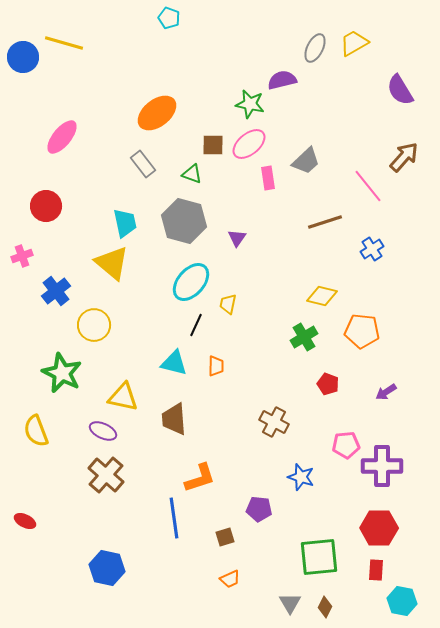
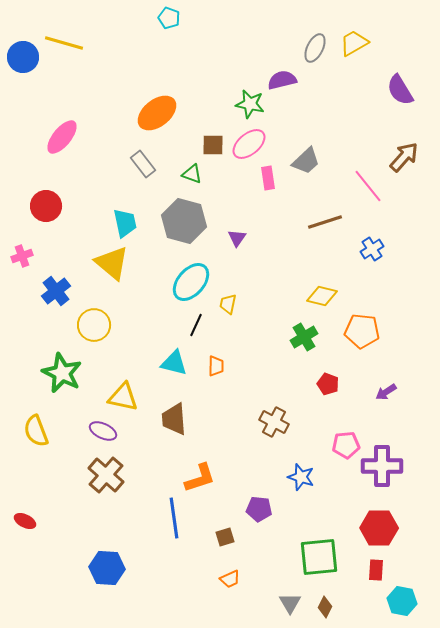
blue hexagon at (107, 568): rotated 8 degrees counterclockwise
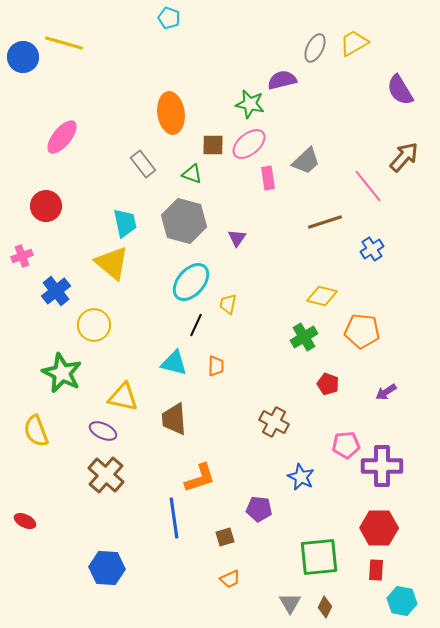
orange ellipse at (157, 113): moved 14 px right; rotated 60 degrees counterclockwise
blue star at (301, 477): rotated 8 degrees clockwise
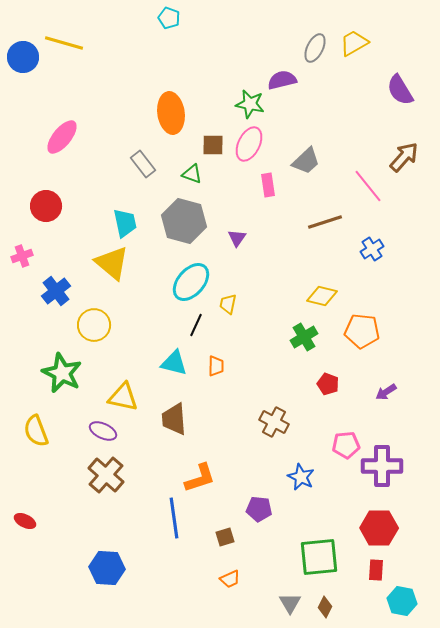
pink ellipse at (249, 144): rotated 24 degrees counterclockwise
pink rectangle at (268, 178): moved 7 px down
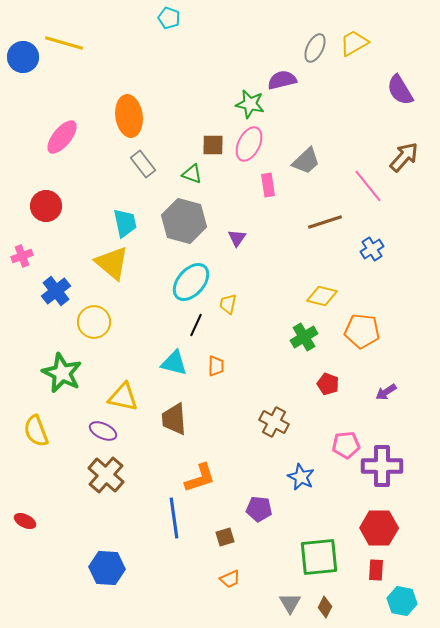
orange ellipse at (171, 113): moved 42 px left, 3 px down
yellow circle at (94, 325): moved 3 px up
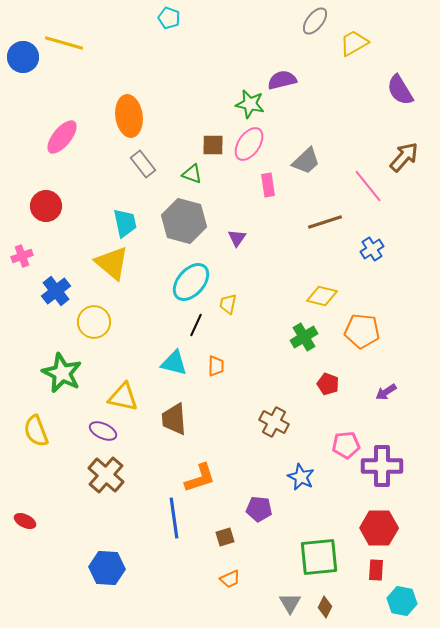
gray ellipse at (315, 48): moved 27 px up; rotated 12 degrees clockwise
pink ellipse at (249, 144): rotated 8 degrees clockwise
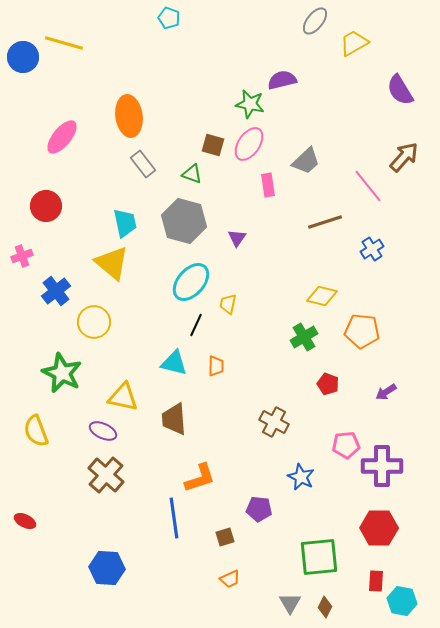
brown square at (213, 145): rotated 15 degrees clockwise
red rectangle at (376, 570): moved 11 px down
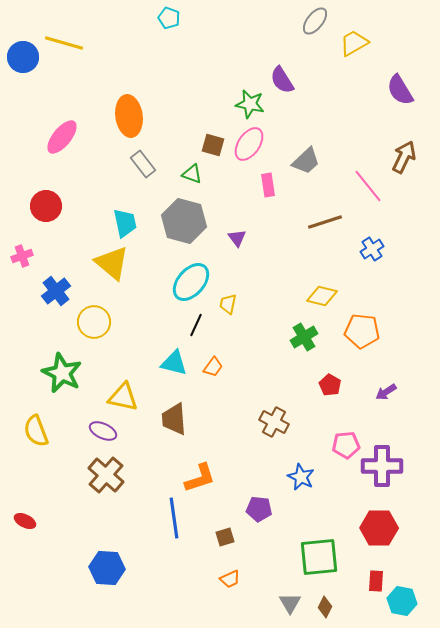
purple semicircle at (282, 80): rotated 108 degrees counterclockwise
brown arrow at (404, 157): rotated 16 degrees counterclockwise
purple triangle at (237, 238): rotated 12 degrees counterclockwise
orange trapezoid at (216, 366): moved 3 px left, 1 px down; rotated 35 degrees clockwise
red pentagon at (328, 384): moved 2 px right, 1 px down; rotated 10 degrees clockwise
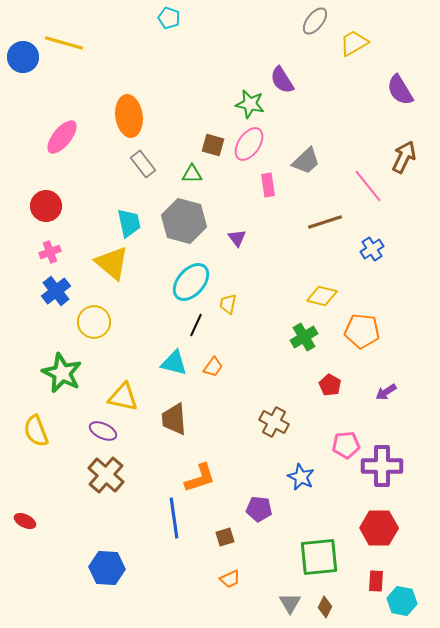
green triangle at (192, 174): rotated 20 degrees counterclockwise
cyan trapezoid at (125, 223): moved 4 px right
pink cross at (22, 256): moved 28 px right, 4 px up
